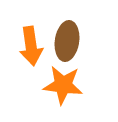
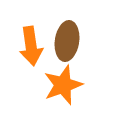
orange star: rotated 27 degrees counterclockwise
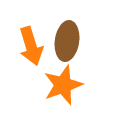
orange arrow: rotated 9 degrees counterclockwise
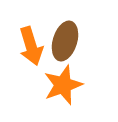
brown ellipse: moved 2 px left; rotated 9 degrees clockwise
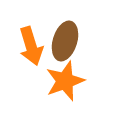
orange star: moved 2 px right, 4 px up
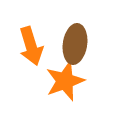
brown ellipse: moved 10 px right, 3 px down; rotated 9 degrees counterclockwise
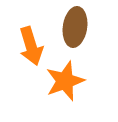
brown ellipse: moved 17 px up
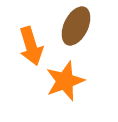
brown ellipse: moved 1 px right, 1 px up; rotated 18 degrees clockwise
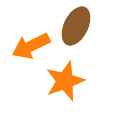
orange arrow: rotated 81 degrees clockwise
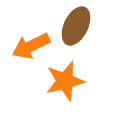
orange star: rotated 6 degrees clockwise
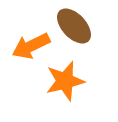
brown ellipse: moved 2 px left; rotated 69 degrees counterclockwise
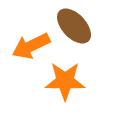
orange star: rotated 15 degrees clockwise
